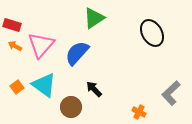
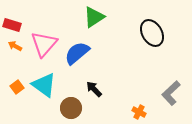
green triangle: moved 1 px up
pink triangle: moved 3 px right, 1 px up
blue semicircle: rotated 8 degrees clockwise
brown circle: moved 1 px down
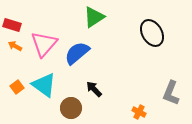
gray L-shape: rotated 25 degrees counterclockwise
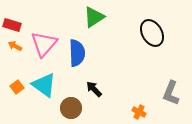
blue semicircle: rotated 128 degrees clockwise
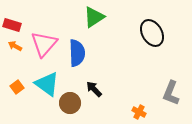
cyan triangle: moved 3 px right, 1 px up
brown circle: moved 1 px left, 5 px up
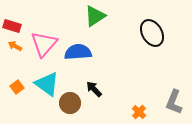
green triangle: moved 1 px right, 1 px up
red rectangle: moved 1 px down
blue semicircle: moved 1 px right, 1 px up; rotated 92 degrees counterclockwise
gray L-shape: moved 3 px right, 9 px down
orange cross: rotated 16 degrees clockwise
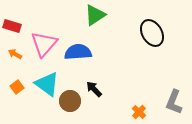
green triangle: moved 1 px up
orange arrow: moved 8 px down
brown circle: moved 2 px up
